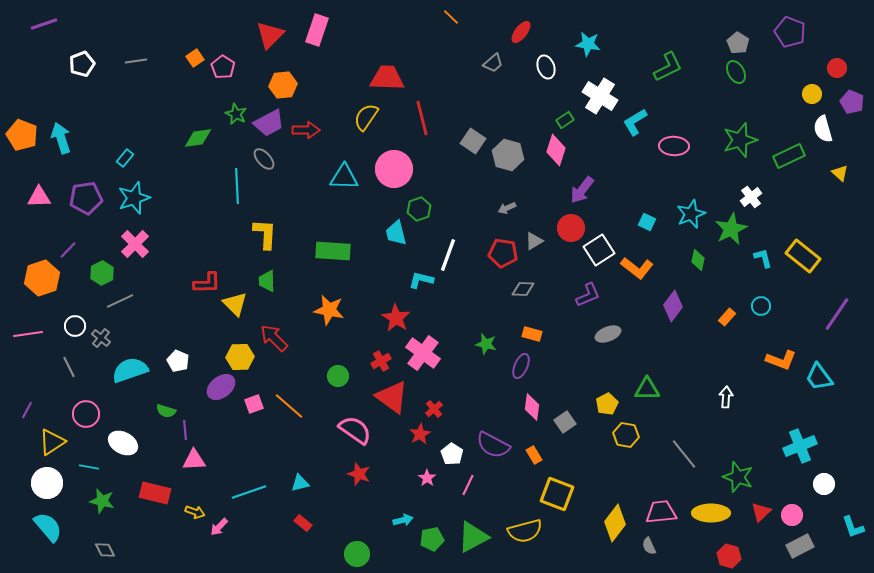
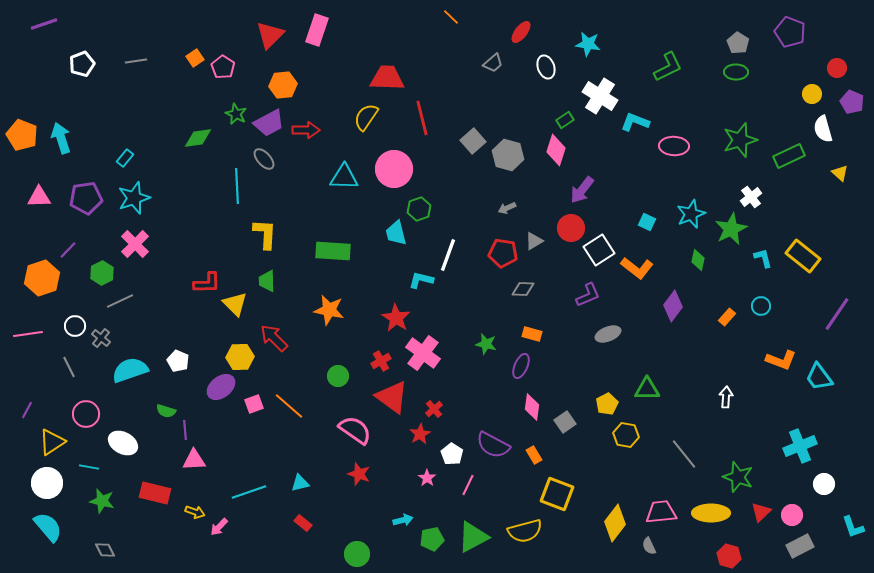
green ellipse at (736, 72): rotated 60 degrees counterclockwise
cyan L-shape at (635, 122): rotated 52 degrees clockwise
gray square at (473, 141): rotated 15 degrees clockwise
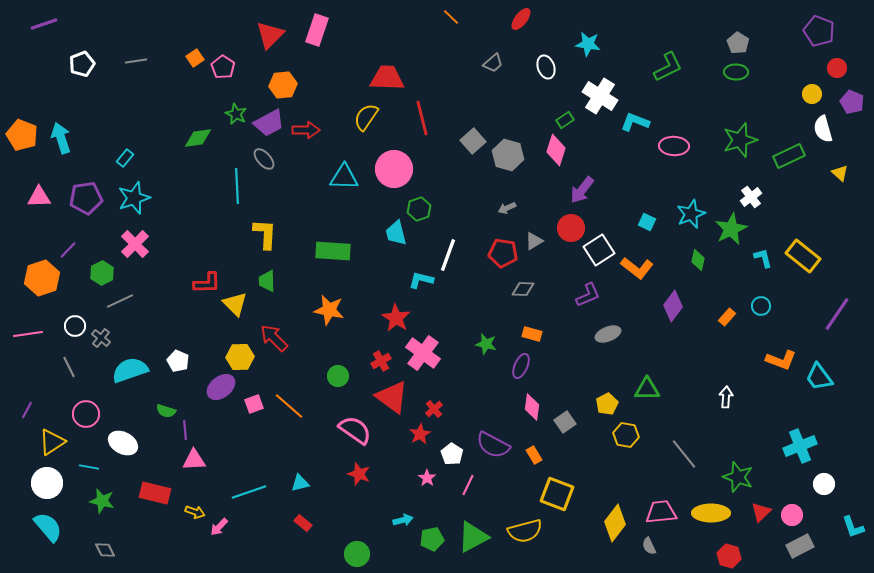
red ellipse at (521, 32): moved 13 px up
purple pentagon at (790, 32): moved 29 px right, 1 px up
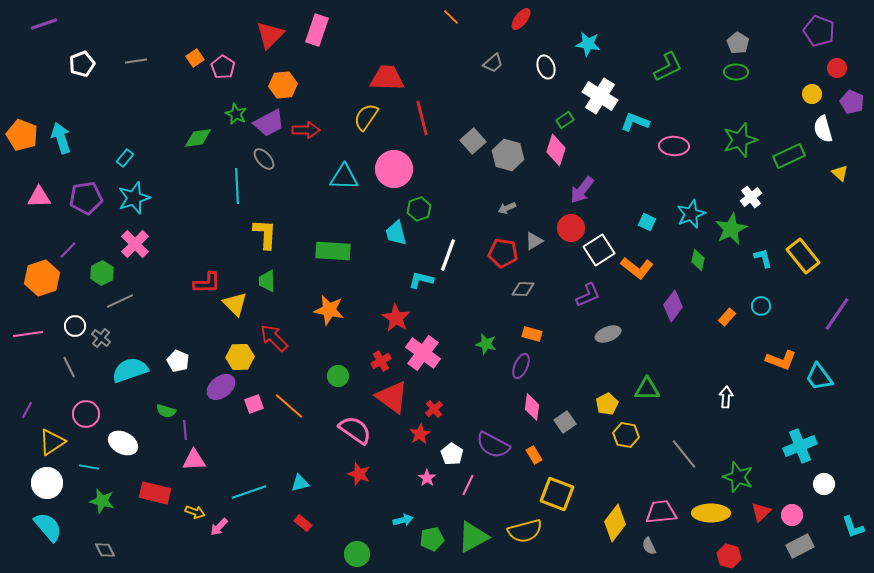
yellow rectangle at (803, 256): rotated 12 degrees clockwise
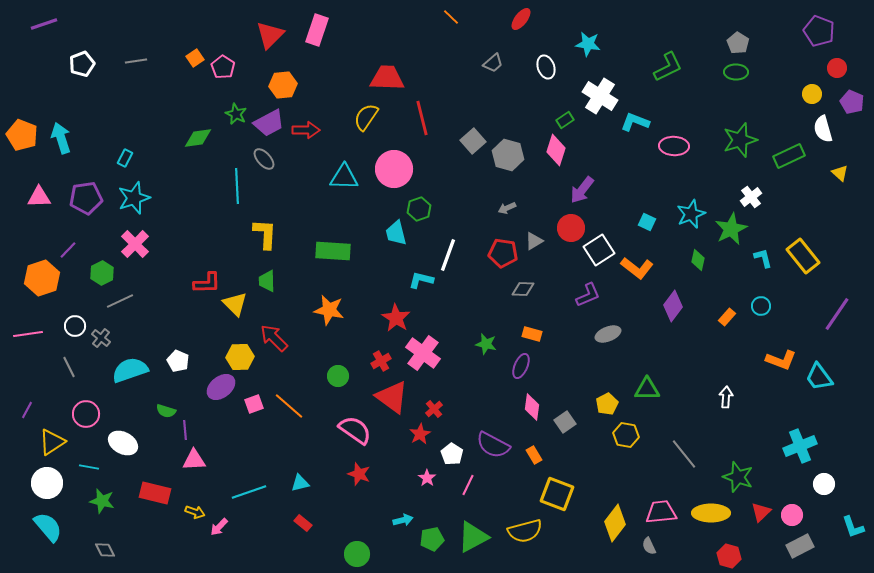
cyan rectangle at (125, 158): rotated 12 degrees counterclockwise
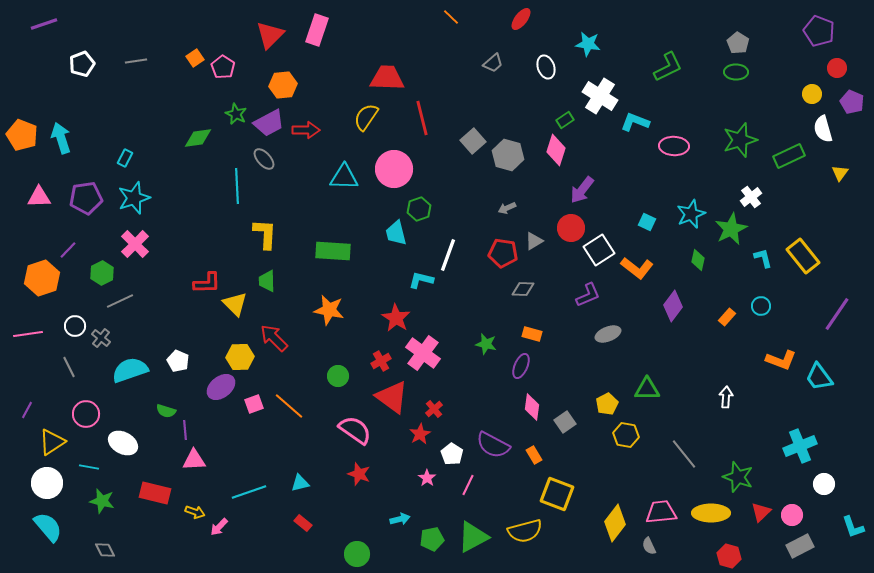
yellow triangle at (840, 173): rotated 24 degrees clockwise
cyan arrow at (403, 520): moved 3 px left, 1 px up
